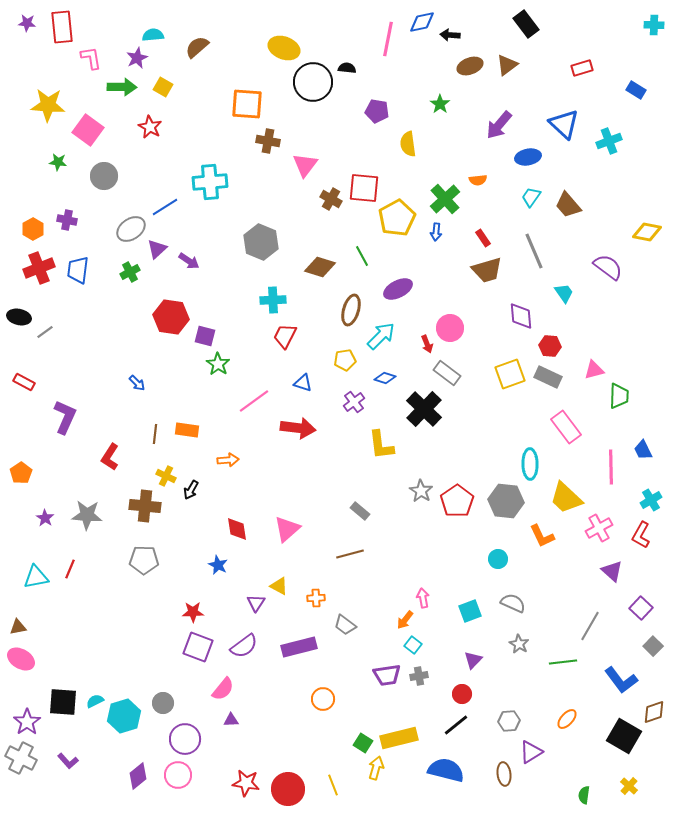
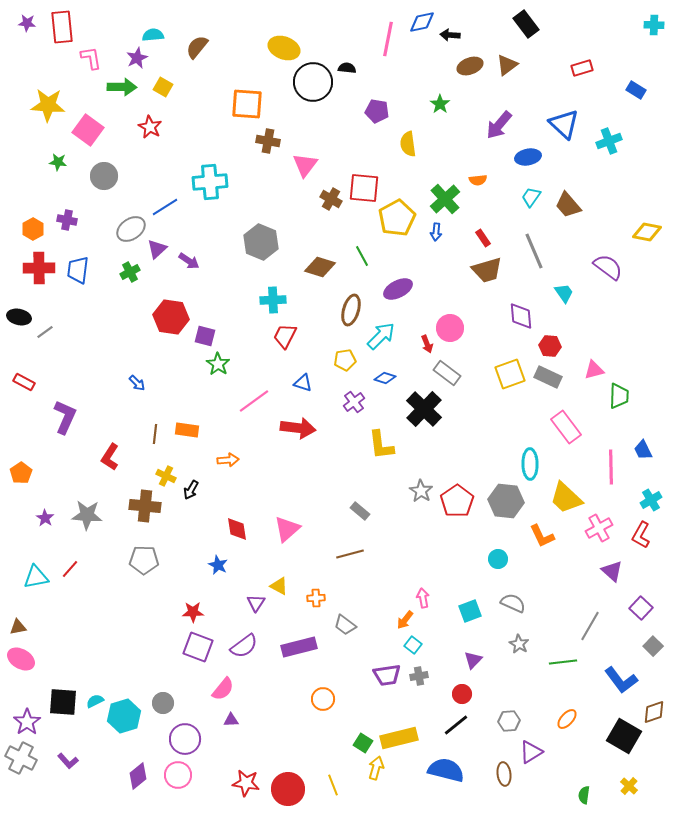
brown semicircle at (197, 47): rotated 10 degrees counterclockwise
red cross at (39, 268): rotated 20 degrees clockwise
red line at (70, 569): rotated 18 degrees clockwise
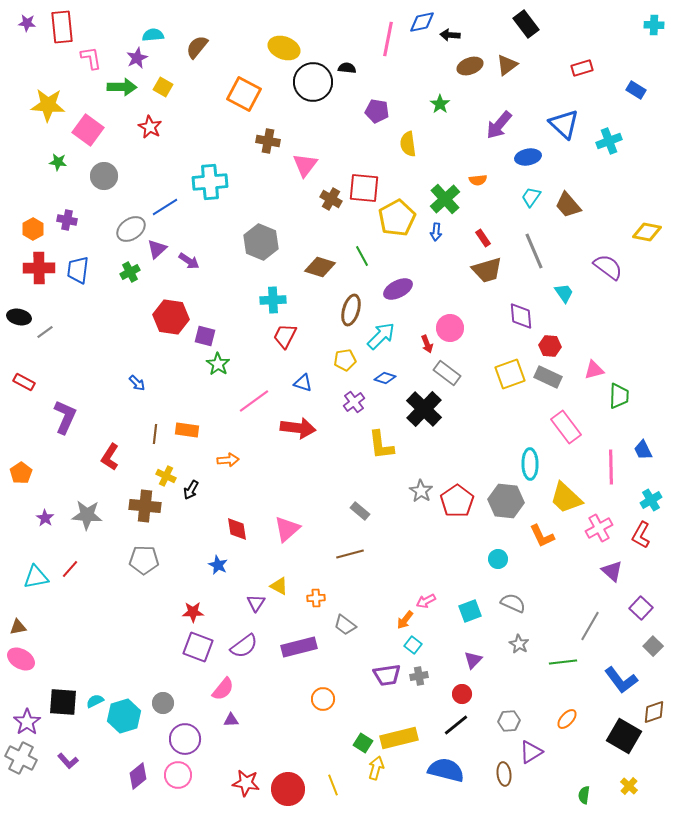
orange square at (247, 104): moved 3 px left, 10 px up; rotated 24 degrees clockwise
pink arrow at (423, 598): moved 3 px right, 3 px down; rotated 108 degrees counterclockwise
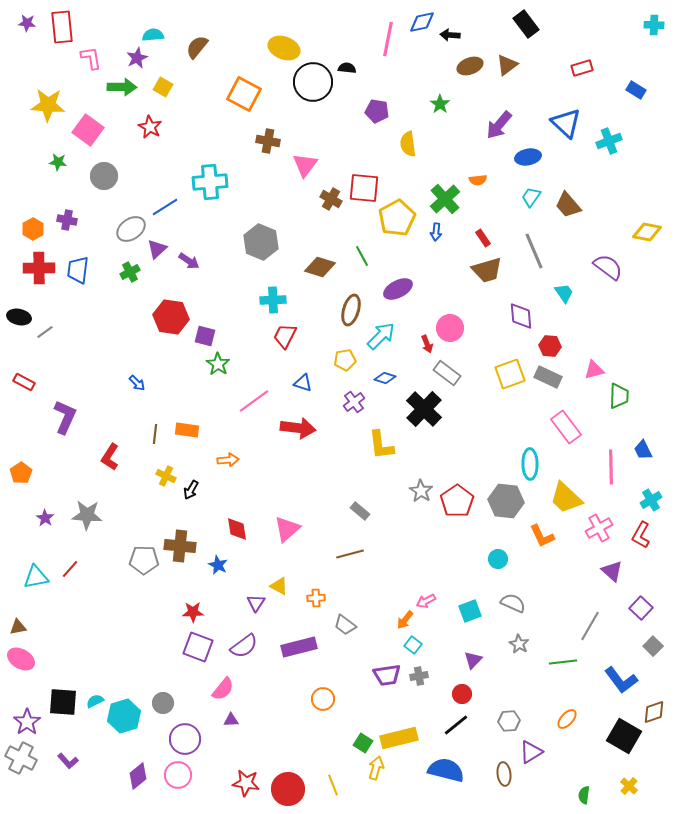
blue triangle at (564, 124): moved 2 px right, 1 px up
brown cross at (145, 506): moved 35 px right, 40 px down
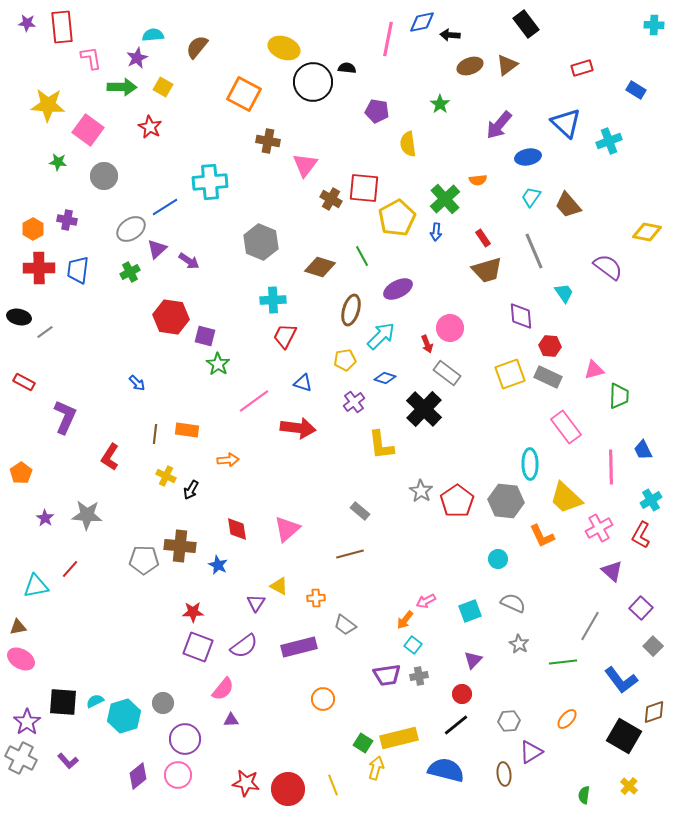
cyan triangle at (36, 577): moved 9 px down
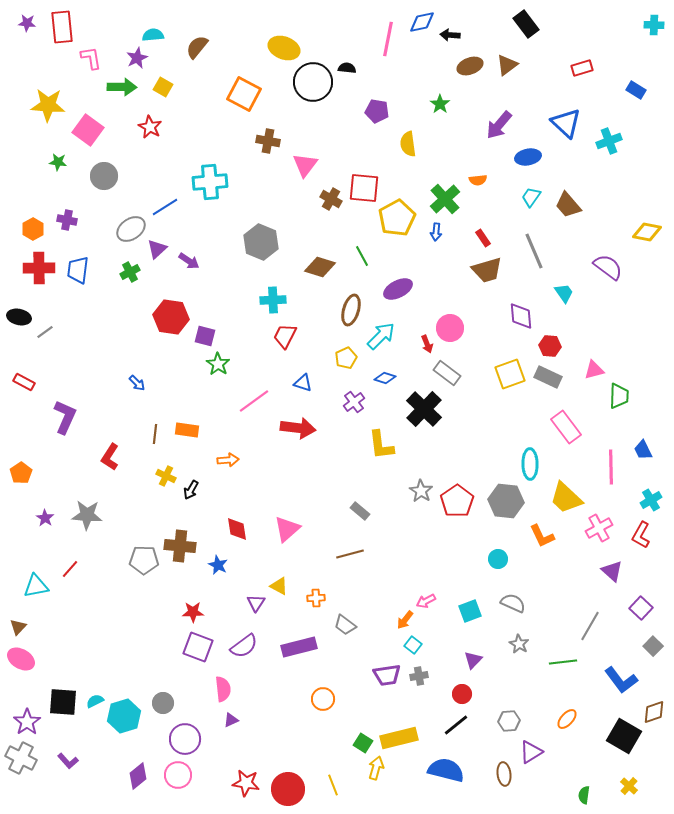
yellow pentagon at (345, 360): moved 1 px right, 2 px up; rotated 15 degrees counterclockwise
brown triangle at (18, 627): rotated 36 degrees counterclockwise
pink semicircle at (223, 689): rotated 45 degrees counterclockwise
purple triangle at (231, 720): rotated 21 degrees counterclockwise
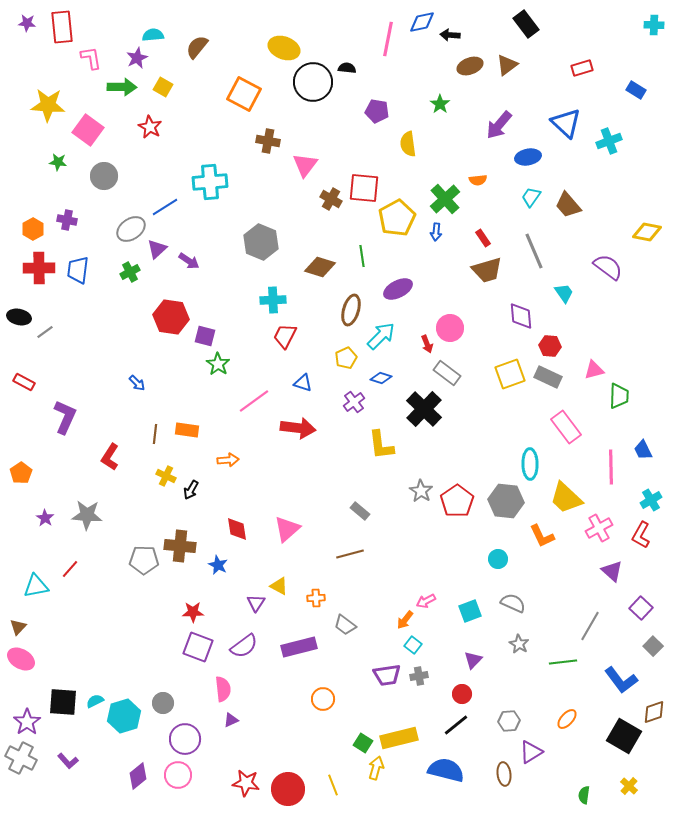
green line at (362, 256): rotated 20 degrees clockwise
blue diamond at (385, 378): moved 4 px left
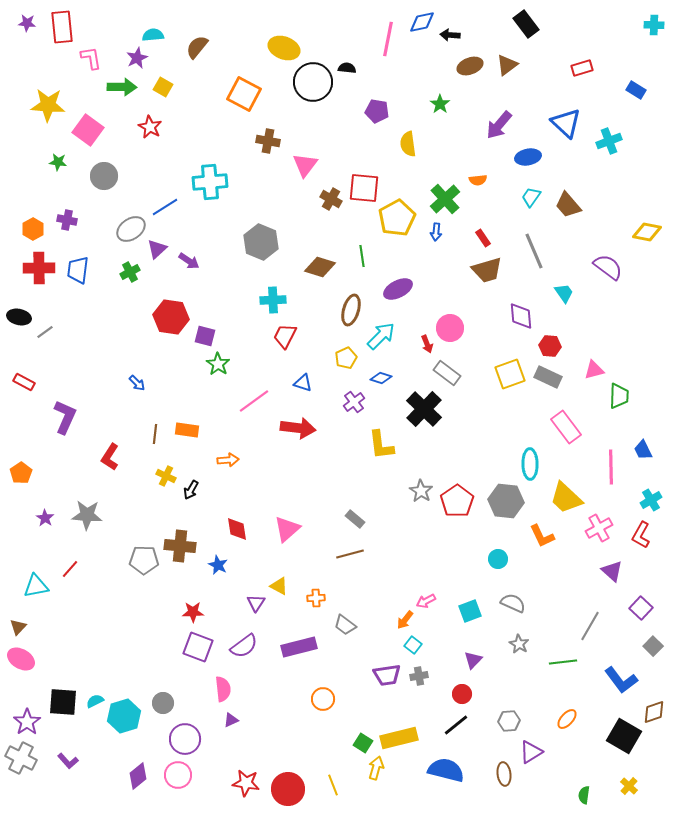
gray rectangle at (360, 511): moved 5 px left, 8 px down
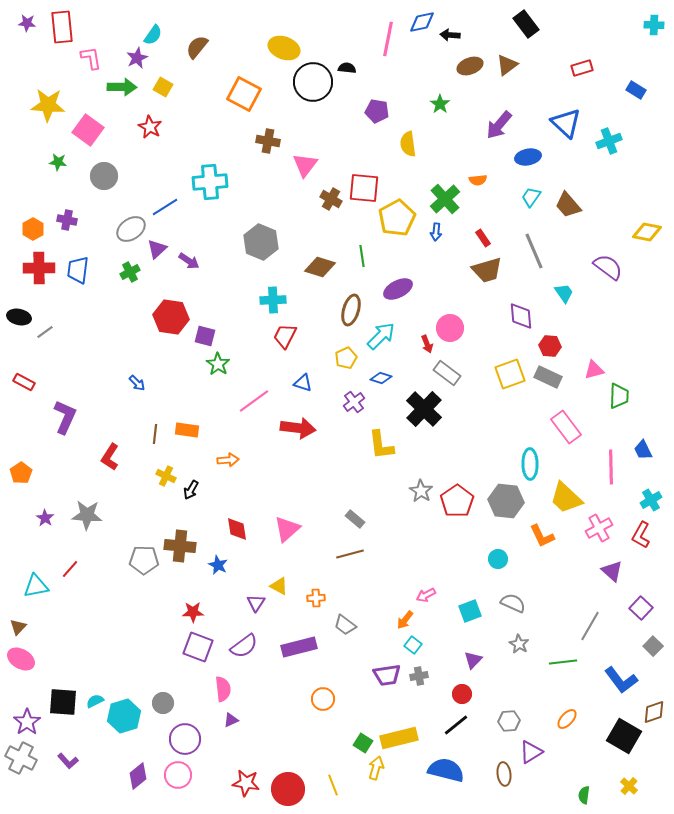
cyan semicircle at (153, 35): rotated 130 degrees clockwise
pink arrow at (426, 601): moved 6 px up
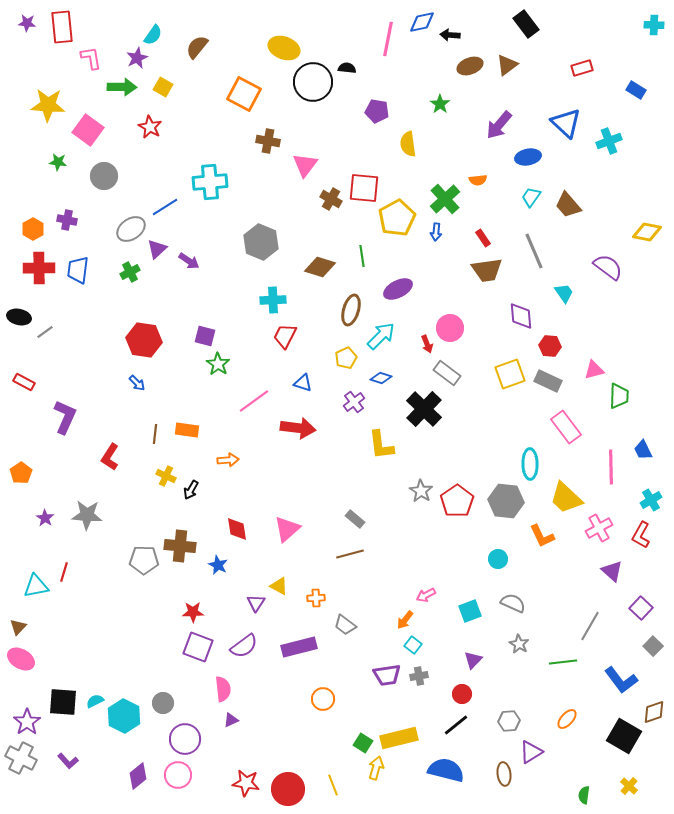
brown trapezoid at (487, 270): rotated 8 degrees clockwise
red hexagon at (171, 317): moved 27 px left, 23 px down
gray rectangle at (548, 377): moved 4 px down
red line at (70, 569): moved 6 px left, 3 px down; rotated 24 degrees counterclockwise
cyan hexagon at (124, 716): rotated 16 degrees counterclockwise
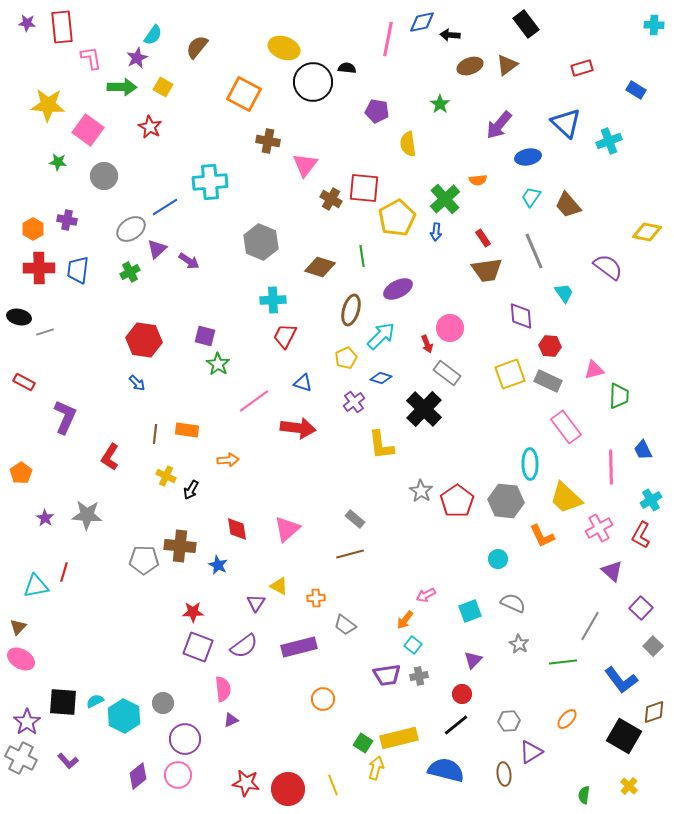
gray line at (45, 332): rotated 18 degrees clockwise
